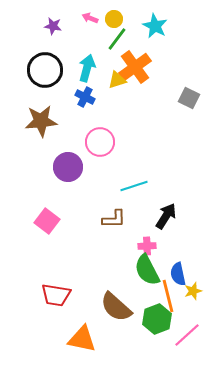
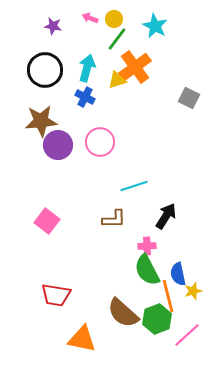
purple circle: moved 10 px left, 22 px up
brown semicircle: moved 7 px right, 6 px down
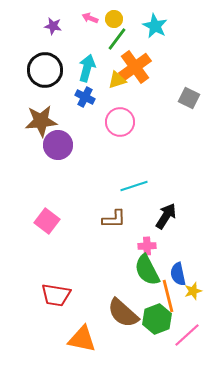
pink circle: moved 20 px right, 20 px up
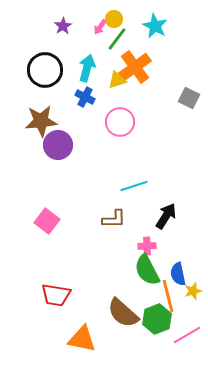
pink arrow: moved 10 px right, 9 px down; rotated 77 degrees counterclockwise
purple star: moved 10 px right; rotated 30 degrees clockwise
pink line: rotated 12 degrees clockwise
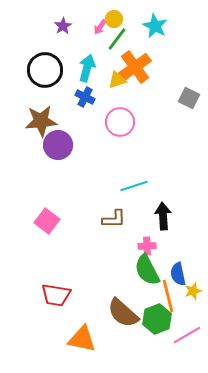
black arrow: moved 3 px left; rotated 36 degrees counterclockwise
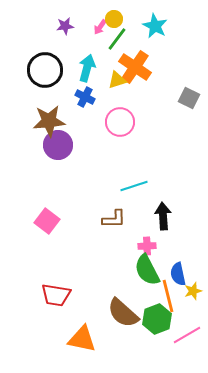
purple star: moved 2 px right; rotated 24 degrees clockwise
orange cross: rotated 20 degrees counterclockwise
brown star: moved 8 px right
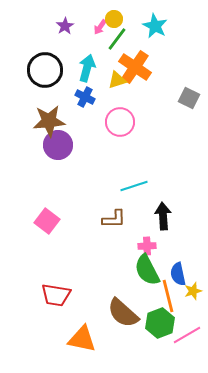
purple star: rotated 24 degrees counterclockwise
green hexagon: moved 3 px right, 4 px down
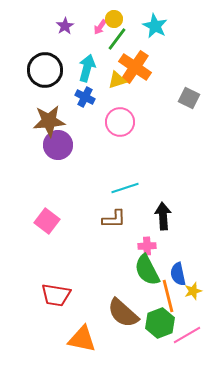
cyan line: moved 9 px left, 2 px down
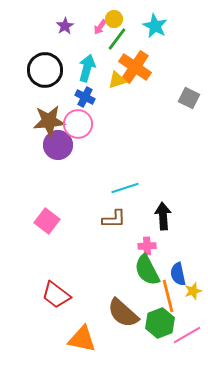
pink circle: moved 42 px left, 2 px down
red trapezoid: rotated 28 degrees clockwise
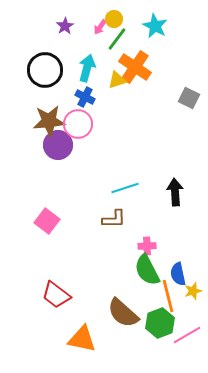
black arrow: moved 12 px right, 24 px up
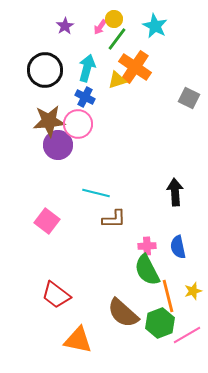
cyan line: moved 29 px left, 5 px down; rotated 32 degrees clockwise
blue semicircle: moved 27 px up
orange triangle: moved 4 px left, 1 px down
